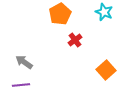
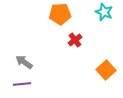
orange pentagon: rotated 25 degrees clockwise
purple line: moved 1 px right, 1 px up
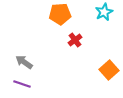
cyan star: rotated 24 degrees clockwise
orange square: moved 3 px right
purple line: rotated 24 degrees clockwise
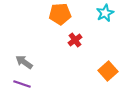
cyan star: moved 1 px right, 1 px down
orange square: moved 1 px left, 1 px down
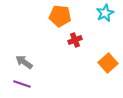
orange pentagon: moved 2 px down; rotated 10 degrees clockwise
red cross: rotated 16 degrees clockwise
orange square: moved 8 px up
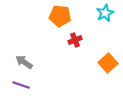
purple line: moved 1 px left, 1 px down
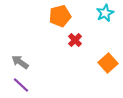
orange pentagon: rotated 20 degrees counterclockwise
red cross: rotated 24 degrees counterclockwise
gray arrow: moved 4 px left
purple line: rotated 24 degrees clockwise
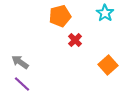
cyan star: rotated 12 degrees counterclockwise
orange square: moved 2 px down
purple line: moved 1 px right, 1 px up
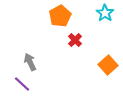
orange pentagon: rotated 15 degrees counterclockwise
gray arrow: moved 10 px right; rotated 30 degrees clockwise
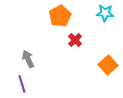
cyan star: rotated 30 degrees counterclockwise
gray arrow: moved 2 px left, 3 px up
purple line: rotated 30 degrees clockwise
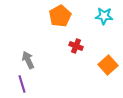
cyan star: moved 1 px left, 3 px down
red cross: moved 1 px right, 6 px down; rotated 24 degrees counterclockwise
gray arrow: moved 1 px down
